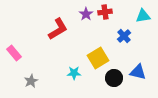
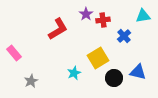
red cross: moved 2 px left, 8 px down
cyan star: rotated 24 degrees counterclockwise
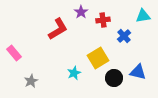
purple star: moved 5 px left, 2 px up
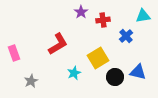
red L-shape: moved 15 px down
blue cross: moved 2 px right
pink rectangle: rotated 21 degrees clockwise
black circle: moved 1 px right, 1 px up
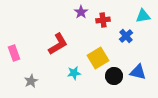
cyan star: rotated 16 degrees clockwise
black circle: moved 1 px left, 1 px up
